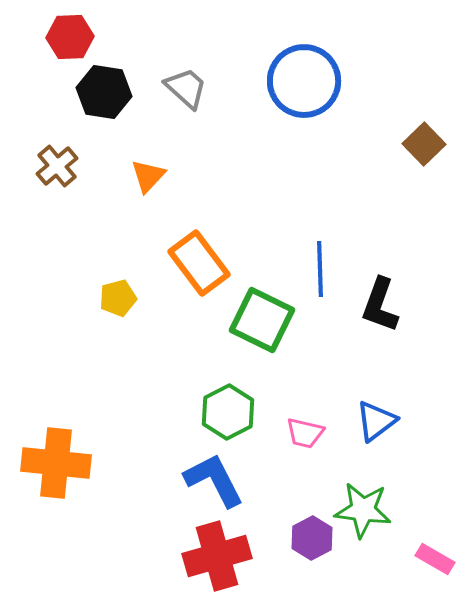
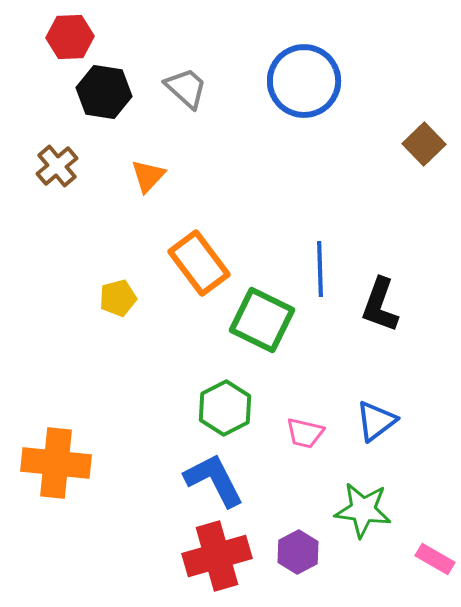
green hexagon: moved 3 px left, 4 px up
purple hexagon: moved 14 px left, 14 px down
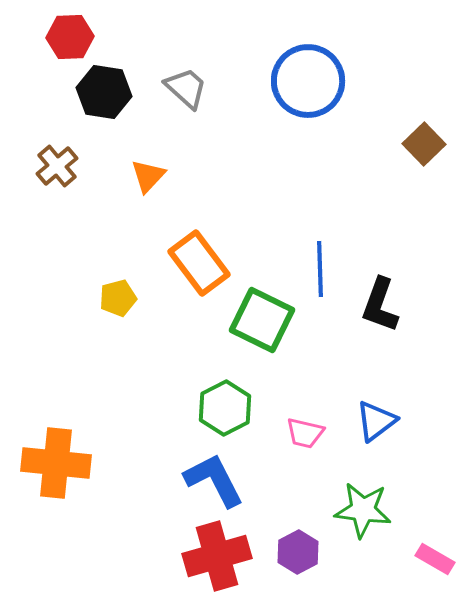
blue circle: moved 4 px right
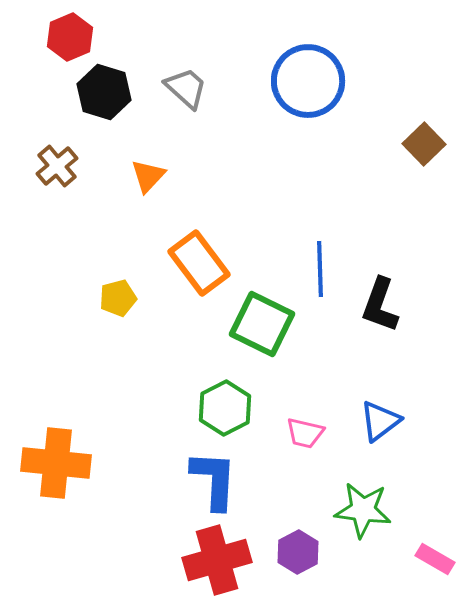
red hexagon: rotated 21 degrees counterclockwise
black hexagon: rotated 8 degrees clockwise
green square: moved 4 px down
blue triangle: moved 4 px right
blue L-shape: rotated 30 degrees clockwise
red cross: moved 4 px down
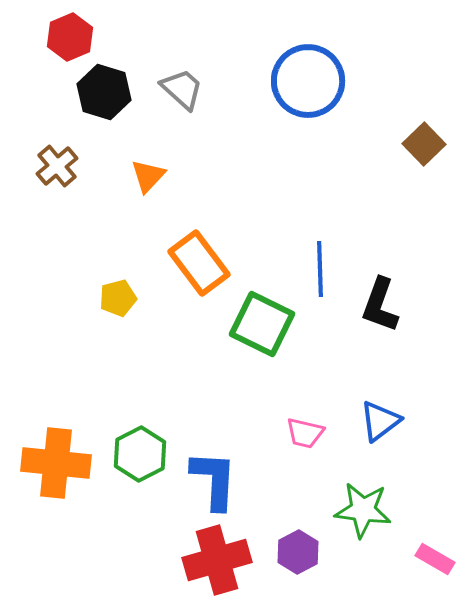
gray trapezoid: moved 4 px left, 1 px down
green hexagon: moved 85 px left, 46 px down
